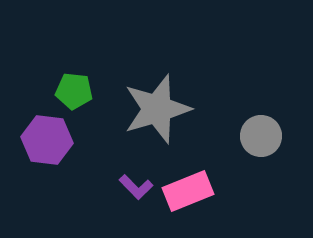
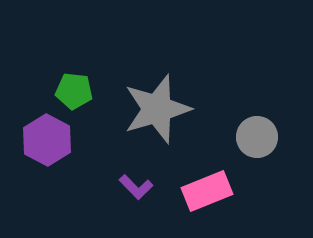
gray circle: moved 4 px left, 1 px down
purple hexagon: rotated 21 degrees clockwise
pink rectangle: moved 19 px right
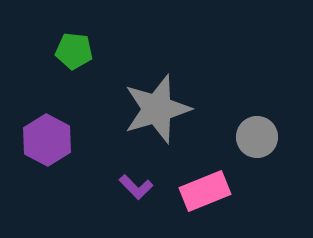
green pentagon: moved 40 px up
pink rectangle: moved 2 px left
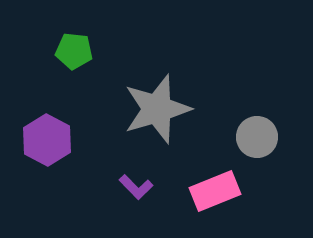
pink rectangle: moved 10 px right
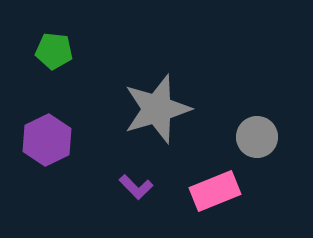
green pentagon: moved 20 px left
purple hexagon: rotated 6 degrees clockwise
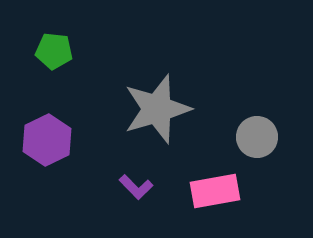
pink rectangle: rotated 12 degrees clockwise
